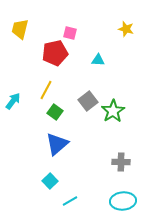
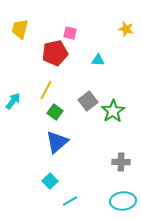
blue triangle: moved 2 px up
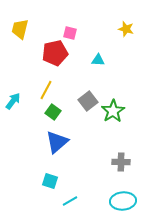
green square: moved 2 px left
cyan square: rotated 28 degrees counterclockwise
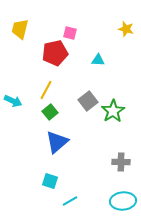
cyan arrow: rotated 78 degrees clockwise
green square: moved 3 px left; rotated 14 degrees clockwise
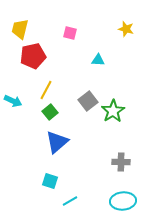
red pentagon: moved 22 px left, 3 px down
